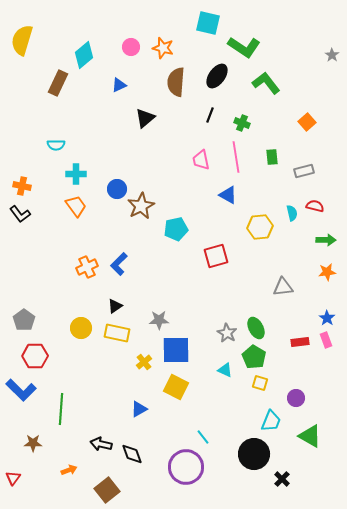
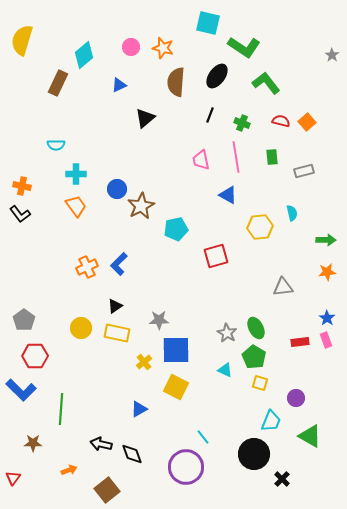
red semicircle at (315, 206): moved 34 px left, 85 px up
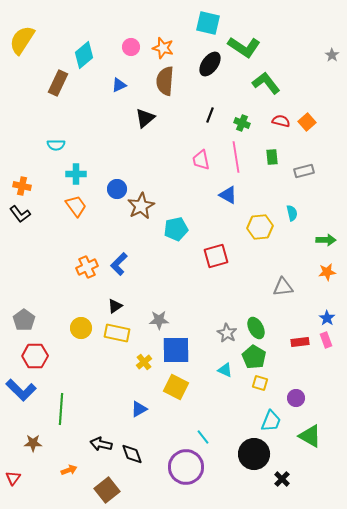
yellow semicircle at (22, 40): rotated 16 degrees clockwise
black ellipse at (217, 76): moved 7 px left, 12 px up
brown semicircle at (176, 82): moved 11 px left, 1 px up
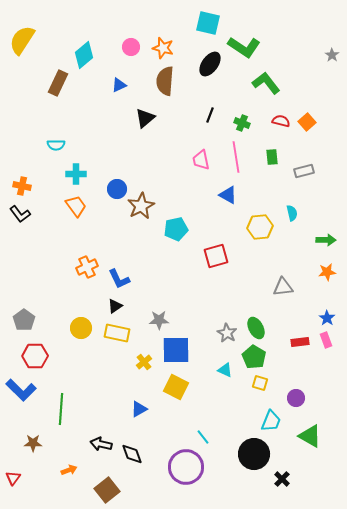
blue L-shape at (119, 264): moved 15 px down; rotated 70 degrees counterclockwise
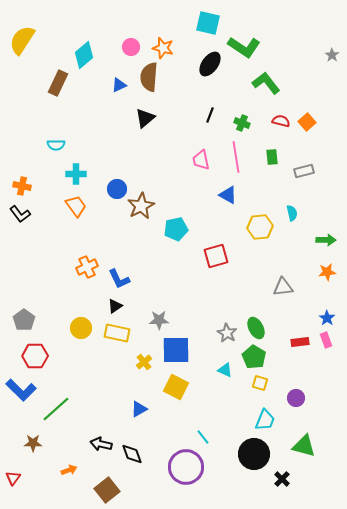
brown semicircle at (165, 81): moved 16 px left, 4 px up
green line at (61, 409): moved 5 px left; rotated 44 degrees clockwise
cyan trapezoid at (271, 421): moved 6 px left, 1 px up
green triangle at (310, 436): moved 6 px left, 10 px down; rotated 15 degrees counterclockwise
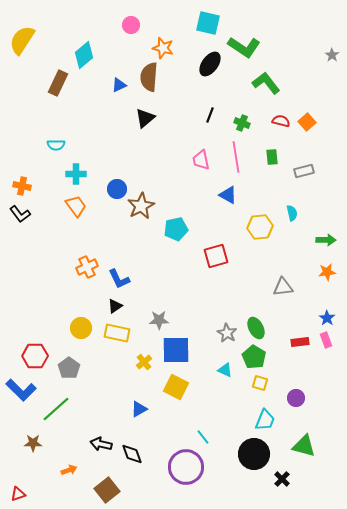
pink circle at (131, 47): moved 22 px up
gray pentagon at (24, 320): moved 45 px right, 48 px down
red triangle at (13, 478): moved 5 px right, 16 px down; rotated 35 degrees clockwise
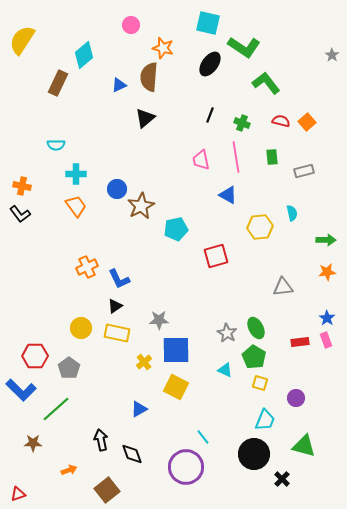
black arrow at (101, 444): moved 4 px up; rotated 65 degrees clockwise
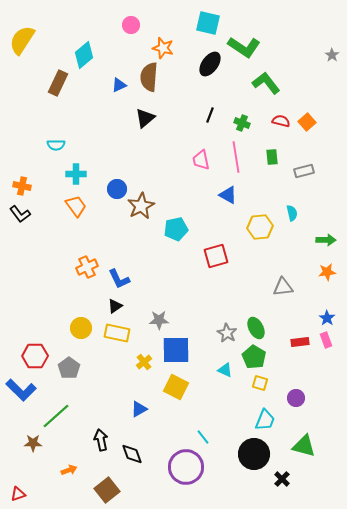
green line at (56, 409): moved 7 px down
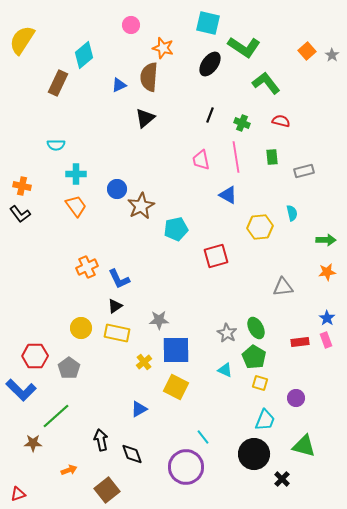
orange square at (307, 122): moved 71 px up
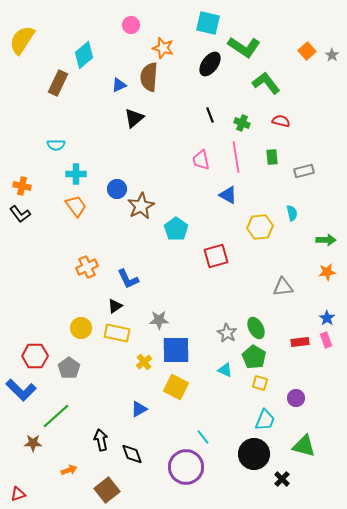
black line at (210, 115): rotated 42 degrees counterclockwise
black triangle at (145, 118): moved 11 px left
cyan pentagon at (176, 229): rotated 25 degrees counterclockwise
blue L-shape at (119, 279): moved 9 px right
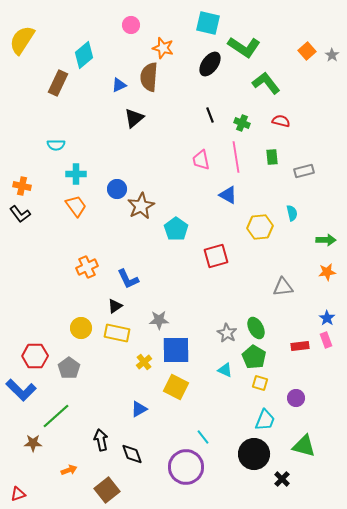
red rectangle at (300, 342): moved 4 px down
